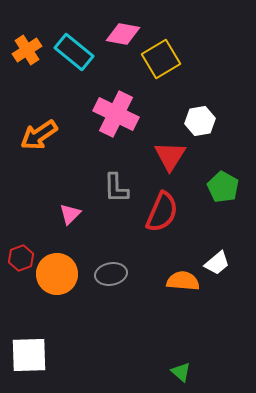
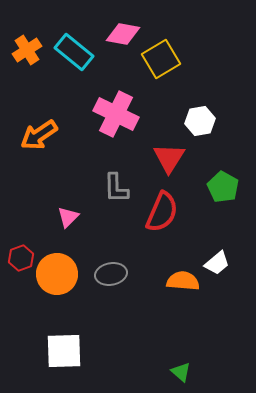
red triangle: moved 1 px left, 2 px down
pink triangle: moved 2 px left, 3 px down
white square: moved 35 px right, 4 px up
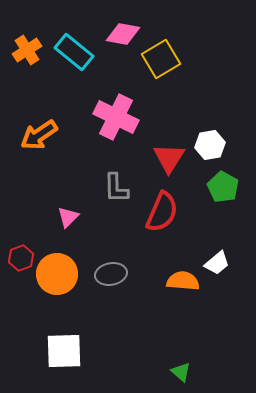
pink cross: moved 3 px down
white hexagon: moved 10 px right, 24 px down
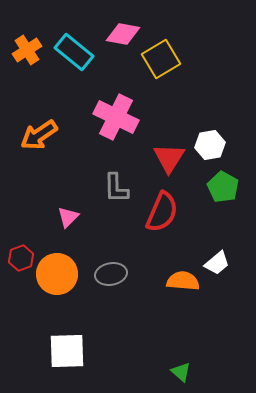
white square: moved 3 px right
